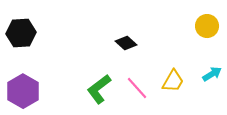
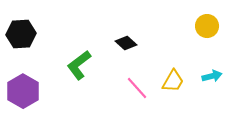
black hexagon: moved 1 px down
cyan arrow: moved 2 px down; rotated 18 degrees clockwise
green L-shape: moved 20 px left, 24 px up
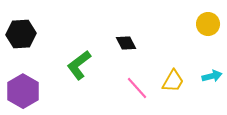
yellow circle: moved 1 px right, 2 px up
black diamond: rotated 20 degrees clockwise
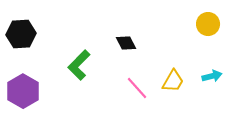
green L-shape: rotated 8 degrees counterclockwise
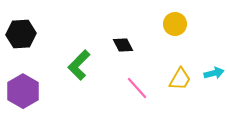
yellow circle: moved 33 px left
black diamond: moved 3 px left, 2 px down
cyan arrow: moved 2 px right, 3 px up
yellow trapezoid: moved 7 px right, 2 px up
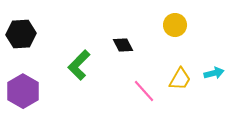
yellow circle: moved 1 px down
pink line: moved 7 px right, 3 px down
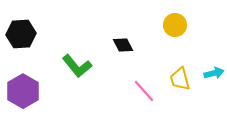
green L-shape: moved 2 px left, 1 px down; rotated 84 degrees counterclockwise
yellow trapezoid: rotated 135 degrees clockwise
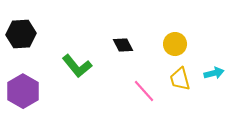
yellow circle: moved 19 px down
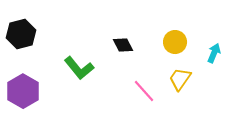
black hexagon: rotated 12 degrees counterclockwise
yellow circle: moved 2 px up
green L-shape: moved 2 px right, 2 px down
cyan arrow: moved 20 px up; rotated 54 degrees counterclockwise
yellow trapezoid: rotated 50 degrees clockwise
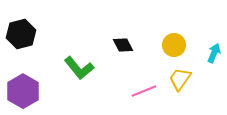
yellow circle: moved 1 px left, 3 px down
pink line: rotated 70 degrees counterclockwise
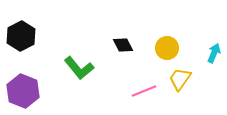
black hexagon: moved 2 px down; rotated 12 degrees counterclockwise
yellow circle: moved 7 px left, 3 px down
purple hexagon: rotated 8 degrees counterclockwise
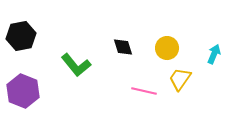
black hexagon: rotated 16 degrees clockwise
black diamond: moved 2 px down; rotated 10 degrees clockwise
cyan arrow: moved 1 px down
green L-shape: moved 3 px left, 3 px up
pink line: rotated 35 degrees clockwise
